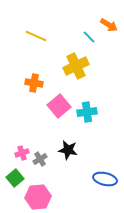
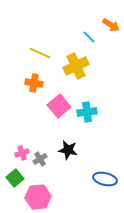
orange arrow: moved 2 px right
yellow line: moved 4 px right, 17 px down
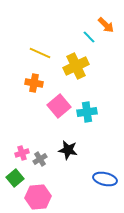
orange arrow: moved 5 px left; rotated 12 degrees clockwise
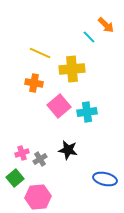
yellow cross: moved 4 px left, 3 px down; rotated 20 degrees clockwise
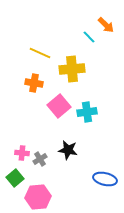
pink cross: rotated 24 degrees clockwise
